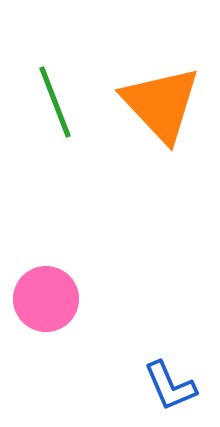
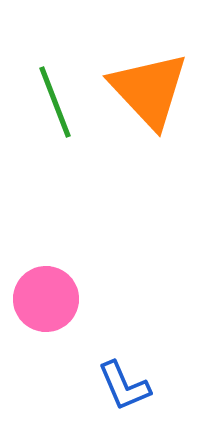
orange triangle: moved 12 px left, 14 px up
blue L-shape: moved 46 px left
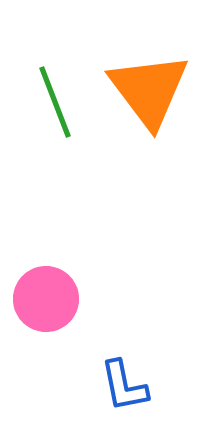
orange triangle: rotated 6 degrees clockwise
blue L-shape: rotated 12 degrees clockwise
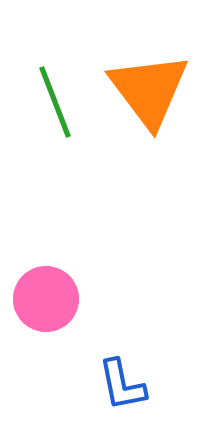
blue L-shape: moved 2 px left, 1 px up
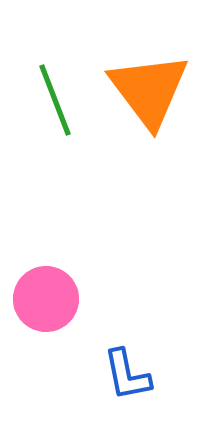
green line: moved 2 px up
blue L-shape: moved 5 px right, 10 px up
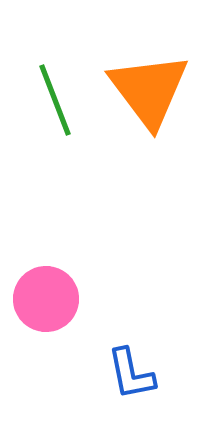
blue L-shape: moved 4 px right, 1 px up
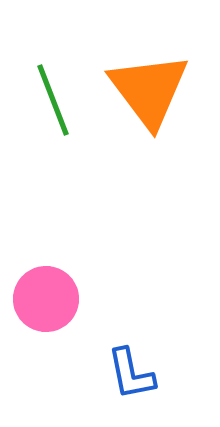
green line: moved 2 px left
